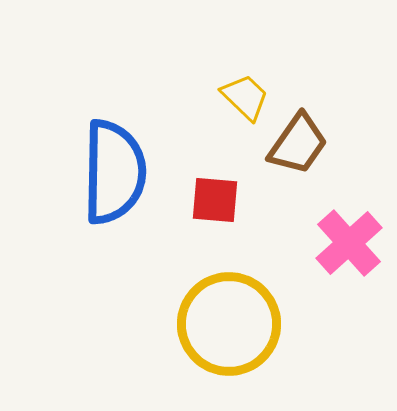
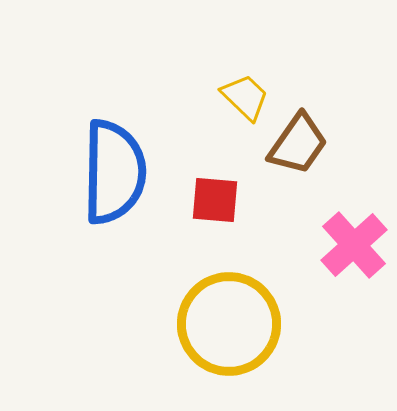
pink cross: moved 5 px right, 2 px down
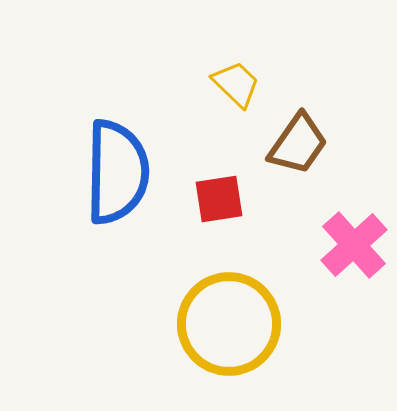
yellow trapezoid: moved 9 px left, 13 px up
blue semicircle: moved 3 px right
red square: moved 4 px right, 1 px up; rotated 14 degrees counterclockwise
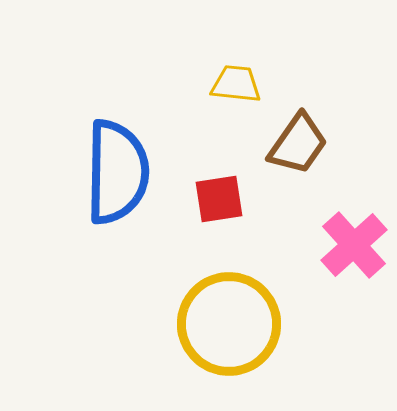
yellow trapezoid: rotated 38 degrees counterclockwise
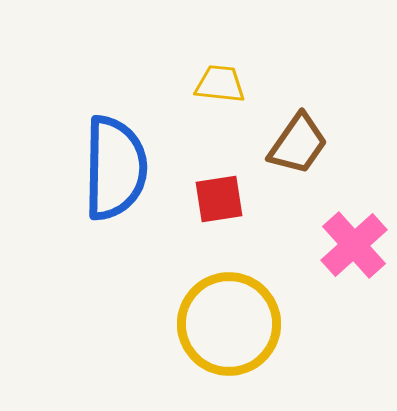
yellow trapezoid: moved 16 px left
blue semicircle: moved 2 px left, 4 px up
